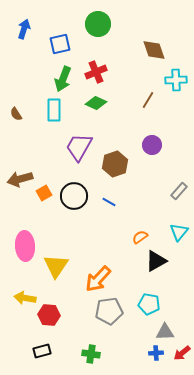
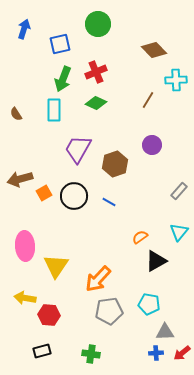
brown diamond: rotated 25 degrees counterclockwise
purple trapezoid: moved 1 px left, 2 px down
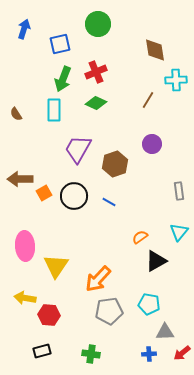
brown diamond: moved 1 px right; rotated 35 degrees clockwise
purple circle: moved 1 px up
brown arrow: rotated 15 degrees clockwise
gray rectangle: rotated 48 degrees counterclockwise
blue cross: moved 7 px left, 1 px down
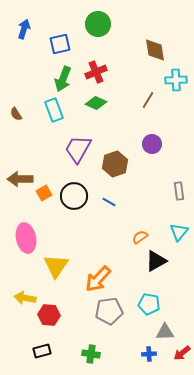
cyan rectangle: rotated 20 degrees counterclockwise
pink ellipse: moved 1 px right, 8 px up; rotated 8 degrees counterclockwise
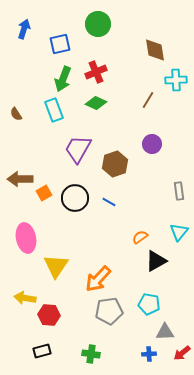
black circle: moved 1 px right, 2 px down
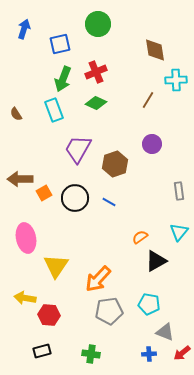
gray triangle: rotated 24 degrees clockwise
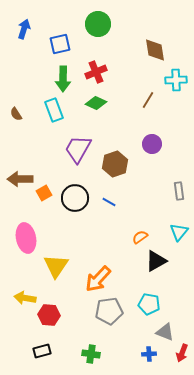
green arrow: rotated 20 degrees counterclockwise
red arrow: rotated 30 degrees counterclockwise
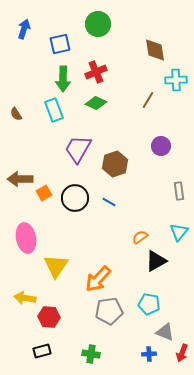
purple circle: moved 9 px right, 2 px down
red hexagon: moved 2 px down
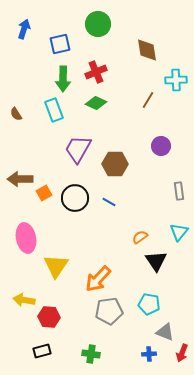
brown diamond: moved 8 px left
brown hexagon: rotated 20 degrees clockwise
black triangle: rotated 35 degrees counterclockwise
yellow arrow: moved 1 px left, 2 px down
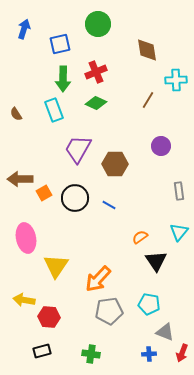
blue line: moved 3 px down
